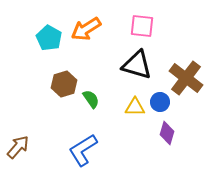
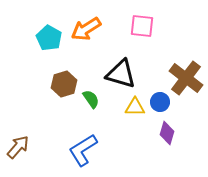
black triangle: moved 16 px left, 9 px down
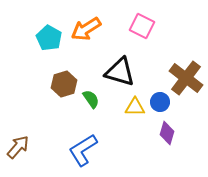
pink square: rotated 20 degrees clockwise
black triangle: moved 1 px left, 2 px up
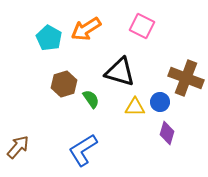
brown cross: rotated 16 degrees counterclockwise
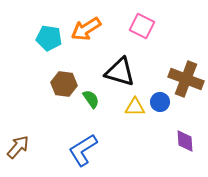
cyan pentagon: rotated 20 degrees counterclockwise
brown cross: moved 1 px down
brown hexagon: rotated 25 degrees clockwise
purple diamond: moved 18 px right, 8 px down; rotated 20 degrees counterclockwise
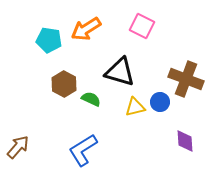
cyan pentagon: moved 2 px down
brown hexagon: rotated 20 degrees clockwise
green semicircle: rotated 30 degrees counterclockwise
yellow triangle: rotated 15 degrees counterclockwise
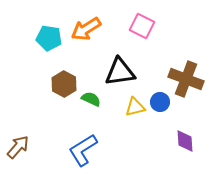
cyan pentagon: moved 2 px up
black triangle: rotated 24 degrees counterclockwise
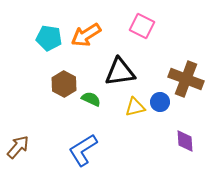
orange arrow: moved 6 px down
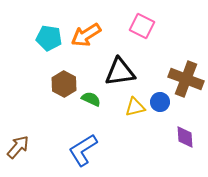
purple diamond: moved 4 px up
